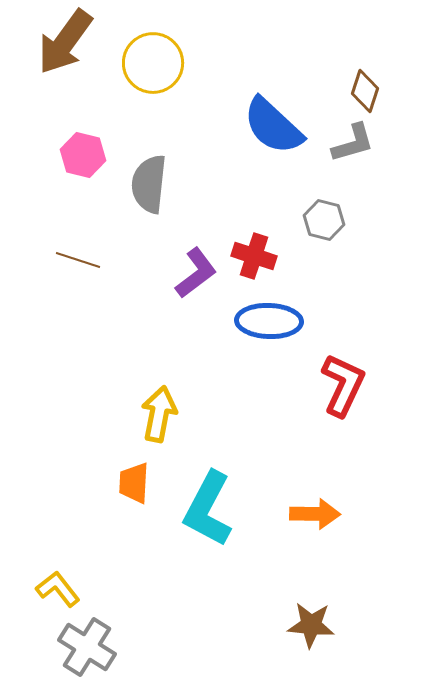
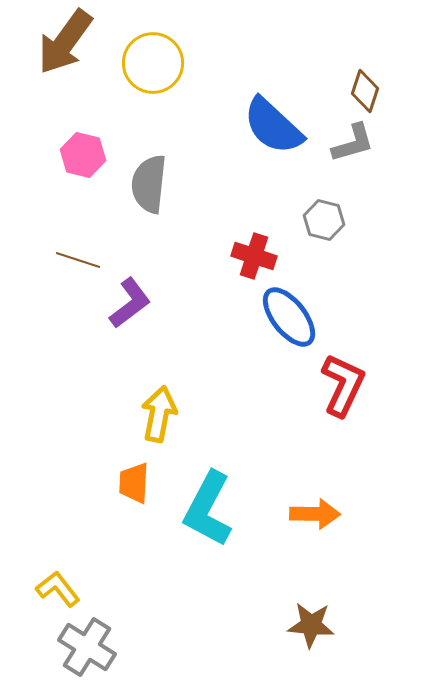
purple L-shape: moved 66 px left, 30 px down
blue ellipse: moved 20 px right, 4 px up; rotated 50 degrees clockwise
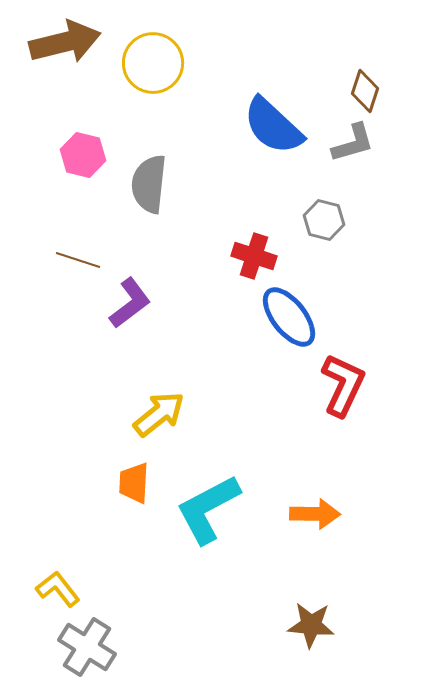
brown arrow: rotated 140 degrees counterclockwise
yellow arrow: rotated 40 degrees clockwise
cyan L-shape: rotated 34 degrees clockwise
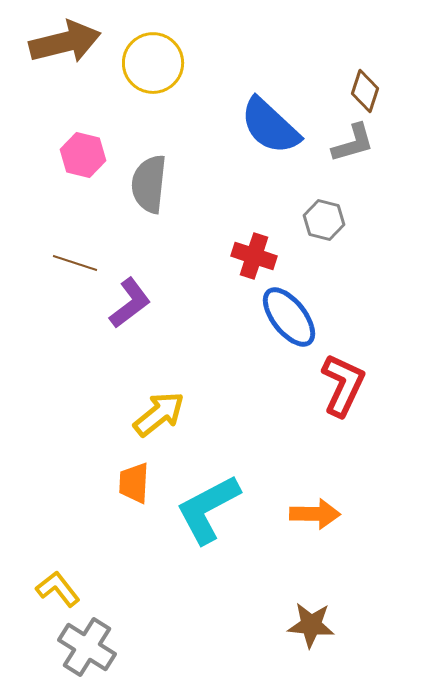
blue semicircle: moved 3 px left
brown line: moved 3 px left, 3 px down
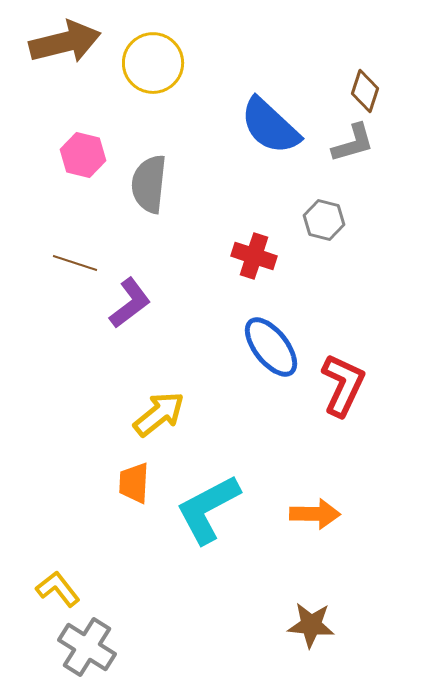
blue ellipse: moved 18 px left, 30 px down
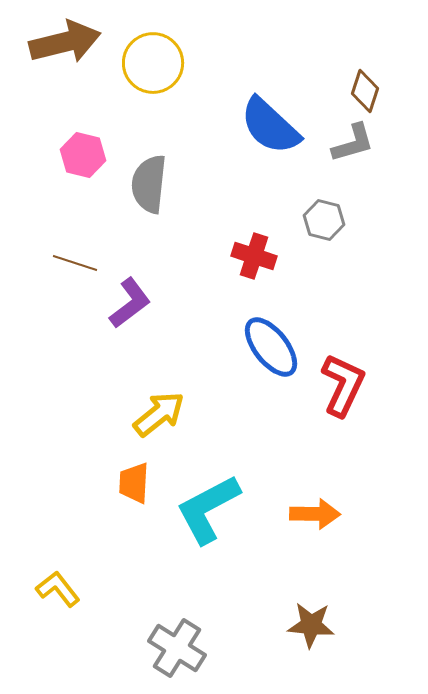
gray cross: moved 90 px right, 1 px down
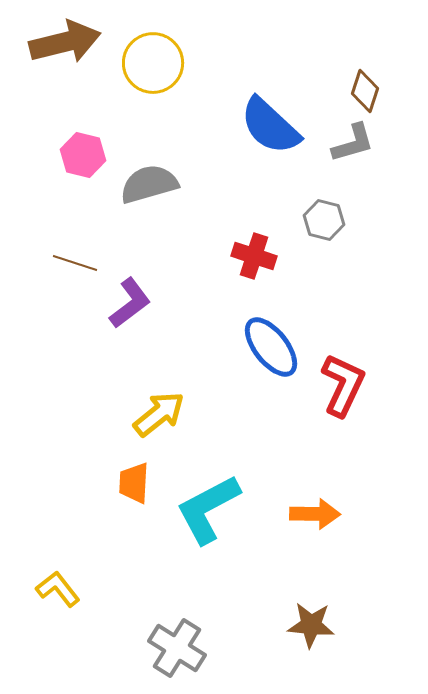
gray semicircle: rotated 68 degrees clockwise
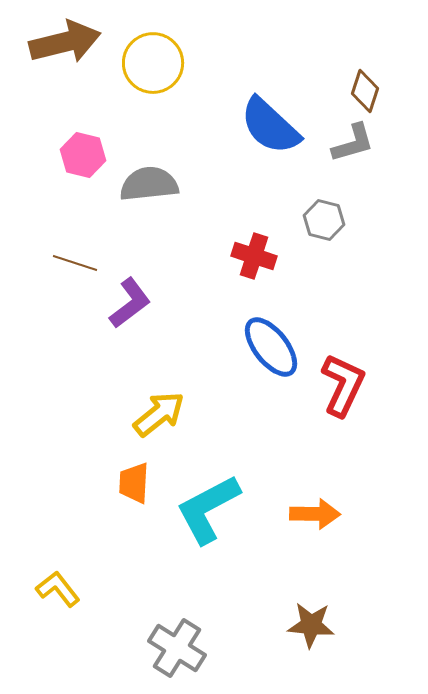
gray semicircle: rotated 10 degrees clockwise
